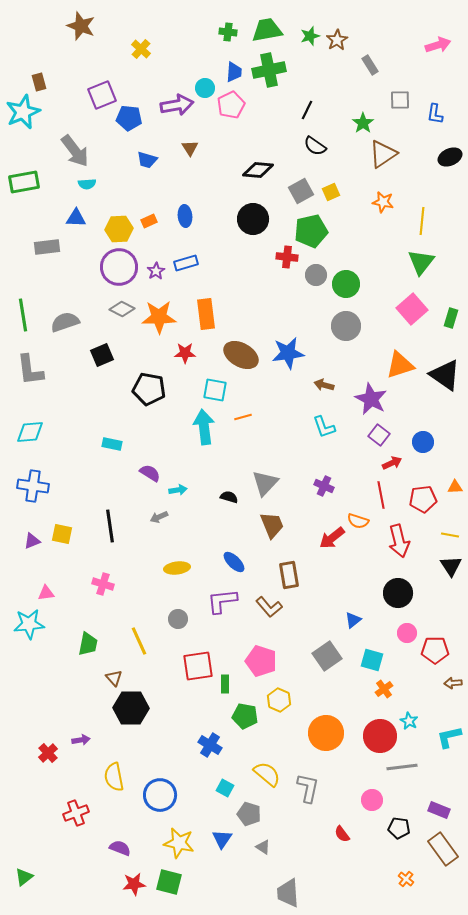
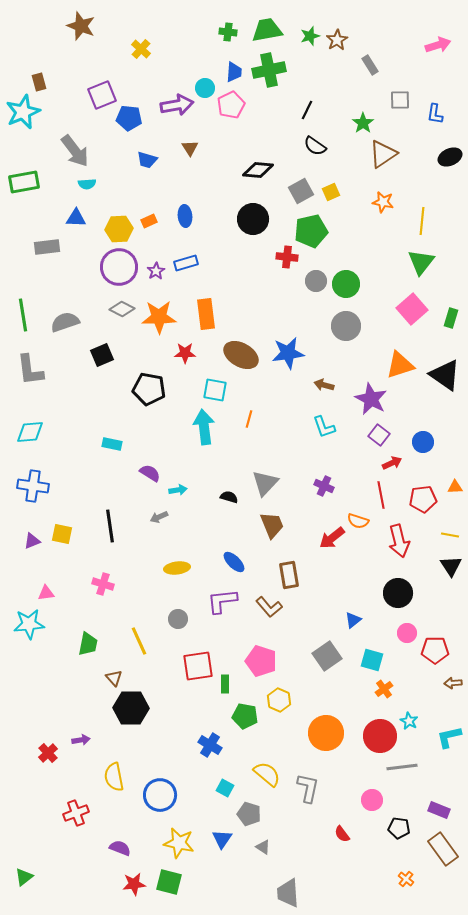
gray circle at (316, 275): moved 6 px down
orange line at (243, 417): moved 6 px right, 2 px down; rotated 60 degrees counterclockwise
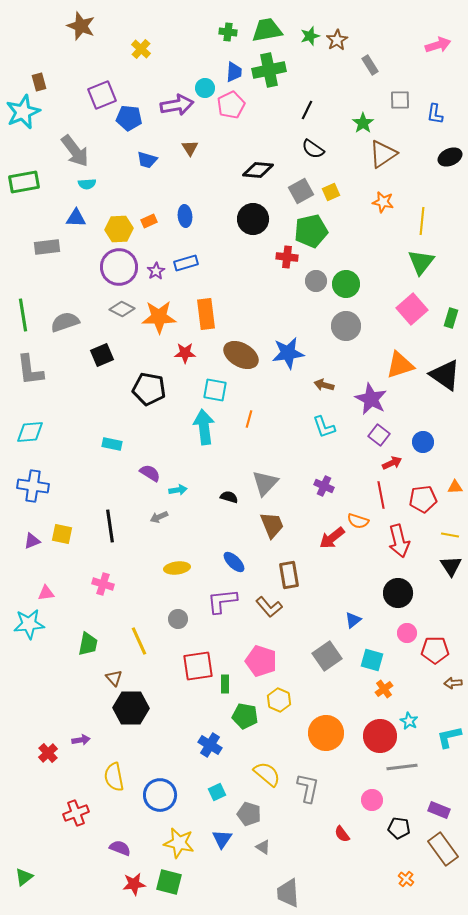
black semicircle at (315, 146): moved 2 px left, 3 px down
cyan square at (225, 788): moved 8 px left, 4 px down; rotated 36 degrees clockwise
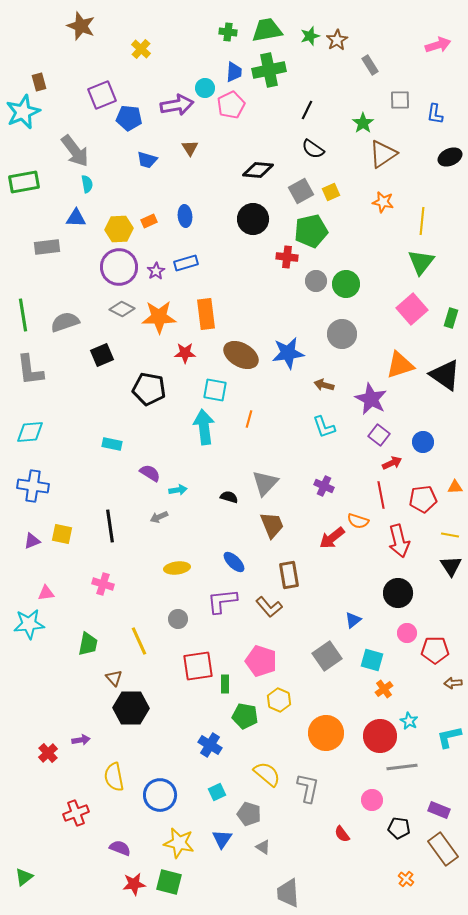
cyan semicircle at (87, 184): rotated 96 degrees counterclockwise
gray circle at (346, 326): moved 4 px left, 8 px down
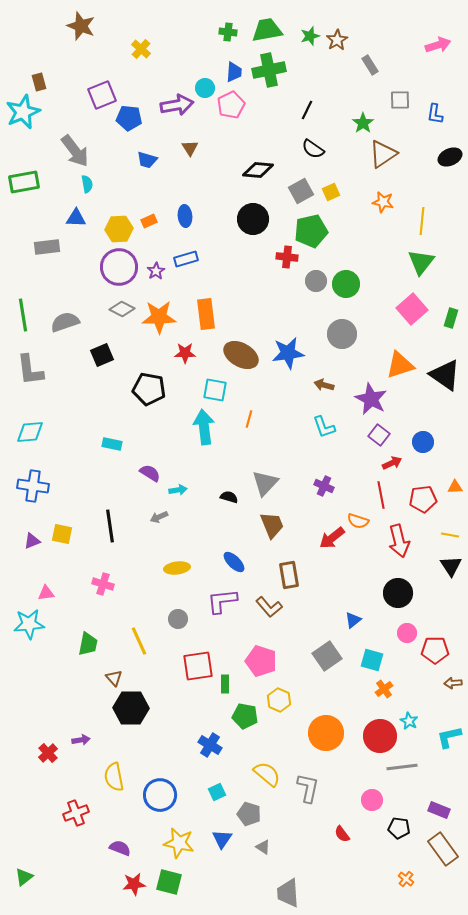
blue rectangle at (186, 263): moved 4 px up
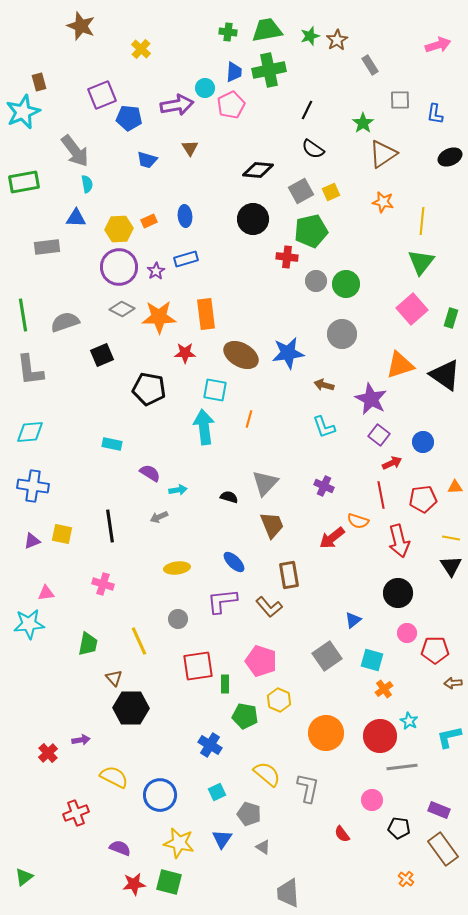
yellow line at (450, 535): moved 1 px right, 3 px down
yellow semicircle at (114, 777): rotated 128 degrees clockwise
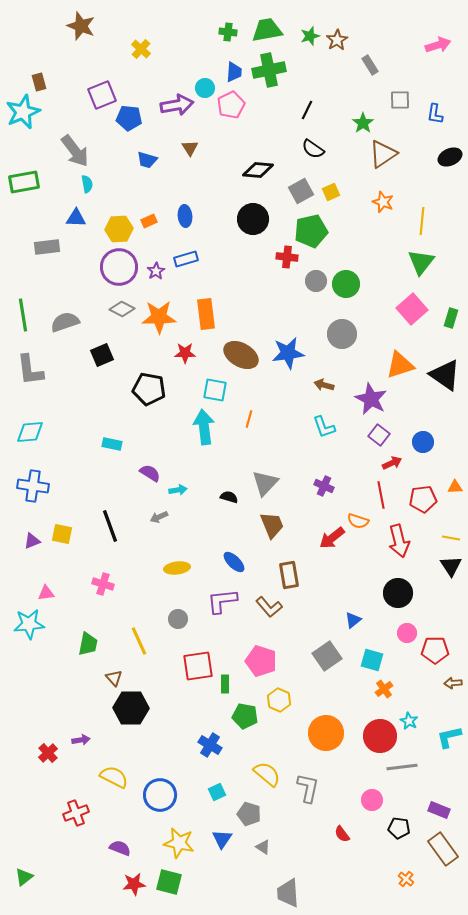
orange star at (383, 202): rotated 10 degrees clockwise
black line at (110, 526): rotated 12 degrees counterclockwise
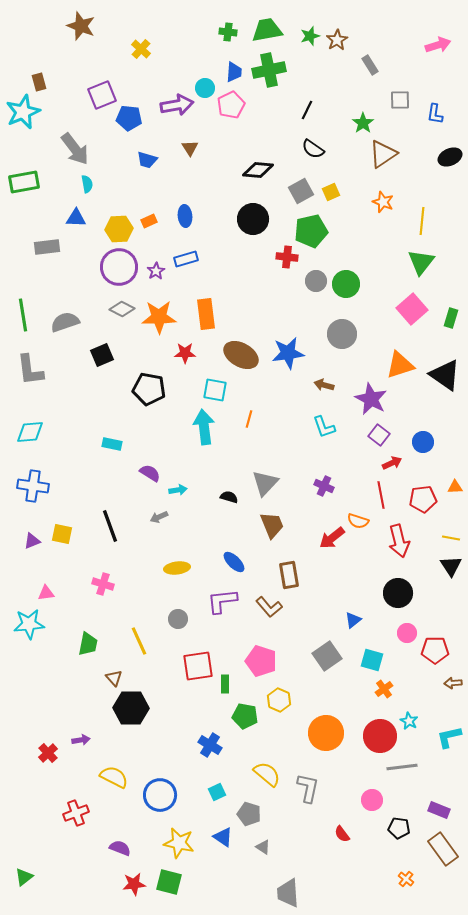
gray arrow at (75, 151): moved 2 px up
blue triangle at (222, 839): moved 1 px right, 2 px up; rotated 30 degrees counterclockwise
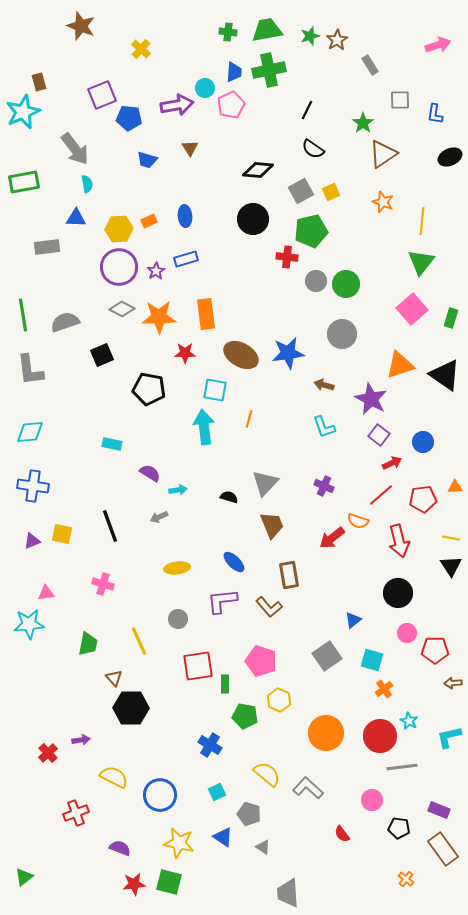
red line at (381, 495): rotated 60 degrees clockwise
gray L-shape at (308, 788): rotated 60 degrees counterclockwise
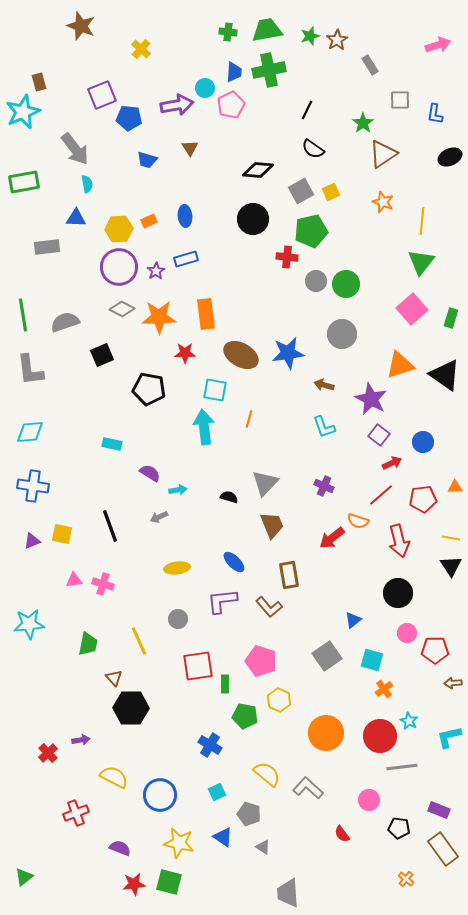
pink triangle at (46, 593): moved 28 px right, 13 px up
pink circle at (372, 800): moved 3 px left
